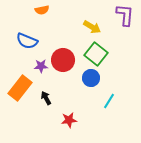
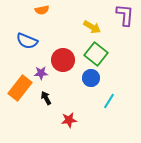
purple star: moved 7 px down
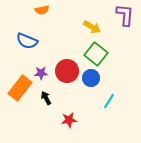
red circle: moved 4 px right, 11 px down
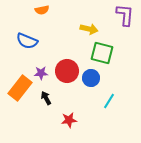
yellow arrow: moved 3 px left, 2 px down; rotated 18 degrees counterclockwise
green square: moved 6 px right, 1 px up; rotated 25 degrees counterclockwise
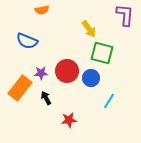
yellow arrow: rotated 42 degrees clockwise
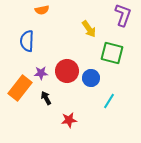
purple L-shape: moved 2 px left; rotated 15 degrees clockwise
blue semicircle: rotated 70 degrees clockwise
green square: moved 10 px right
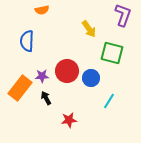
purple star: moved 1 px right, 3 px down
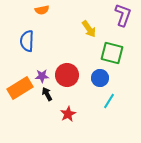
red circle: moved 4 px down
blue circle: moved 9 px right
orange rectangle: rotated 20 degrees clockwise
black arrow: moved 1 px right, 4 px up
red star: moved 1 px left, 6 px up; rotated 21 degrees counterclockwise
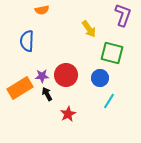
red circle: moved 1 px left
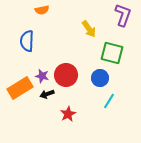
purple star: rotated 16 degrees clockwise
black arrow: rotated 80 degrees counterclockwise
